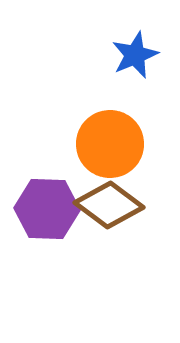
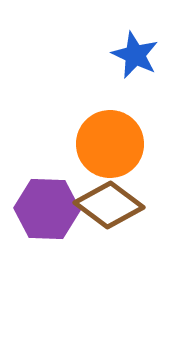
blue star: rotated 24 degrees counterclockwise
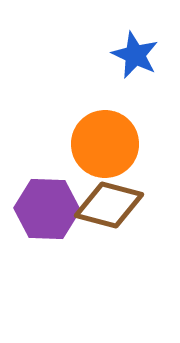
orange circle: moved 5 px left
brown diamond: rotated 22 degrees counterclockwise
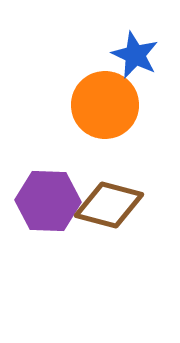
orange circle: moved 39 px up
purple hexagon: moved 1 px right, 8 px up
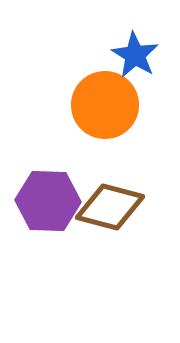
blue star: rotated 6 degrees clockwise
brown diamond: moved 1 px right, 2 px down
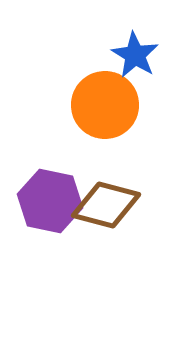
purple hexagon: moved 2 px right; rotated 10 degrees clockwise
brown diamond: moved 4 px left, 2 px up
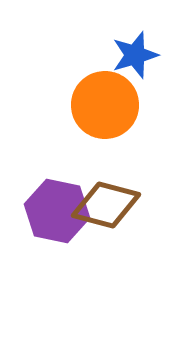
blue star: rotated 24 degrees clockwise
purple hexagon: moved 7 px right, 10 px down
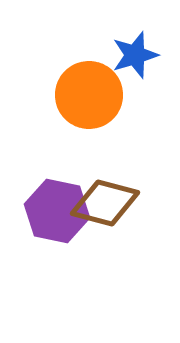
orange circle: moved 16 px left, 10 px up
brown diamond: moved 1 px left, 2 px up
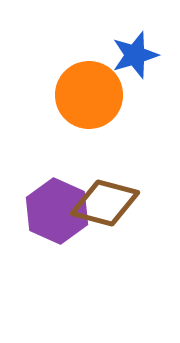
purple hexagon: rotated 12 degrees clockwise
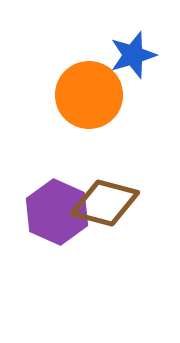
blue star: moved 2 px left
purple hexagon: moved 1 px down
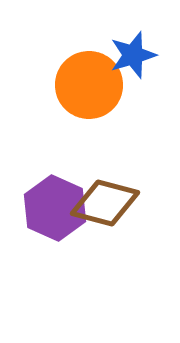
orange circle: moved 10 px up
purple hexagon: moved 2 px left, 4 px up
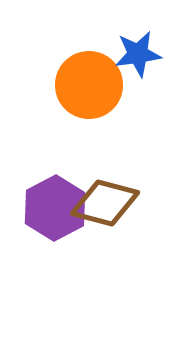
blue star: moved 5 px right, 1 px up; rotated 9 degrees clockwise
purple hexagon: rotated 8 degrees clockwise
